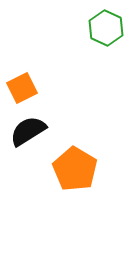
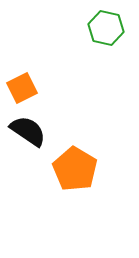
green hexagon: rotated 12 degrees counterclockwise
black semicircle: rotated 66 degrees clockwise
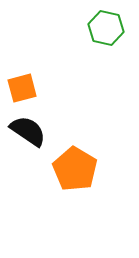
orange square: rotated 12 degrees clockwise
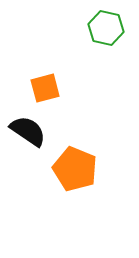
orange square: moved 23 px right
orange pentagon: rotated 9 degrees counterclockwise
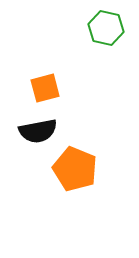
black semicircle: moved 10 px right; rotated 135 degrees clockwise
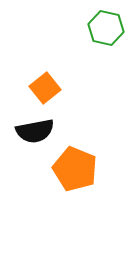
orange square: rotated 24 degrees counterclockwise
black semicircle: moved 3 px left
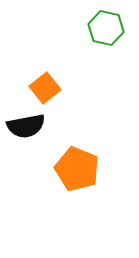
black semicircle: moved 9 px left, 5 px up
orange pentagon: moved 2 px right
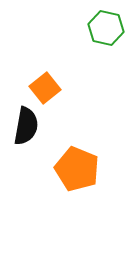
black semicircle: rotated 69 degrees counterclockwise
